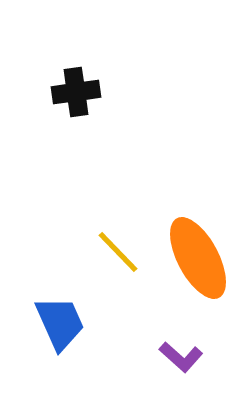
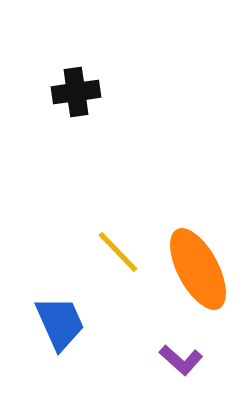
orange ellipse: moved 11 px down
purple L-shape: moved 3 px down
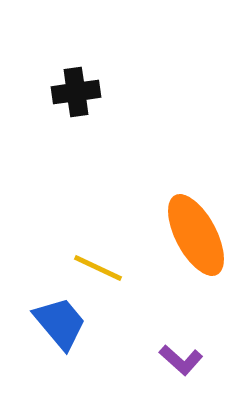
yellow line: moved 20 px left, 16 px down; rotated 21 degrees counterclockwise
orange ellipse: moved 2 px left, 34 px up
blue trapezoid: rotated 16 degrees counterclockwise
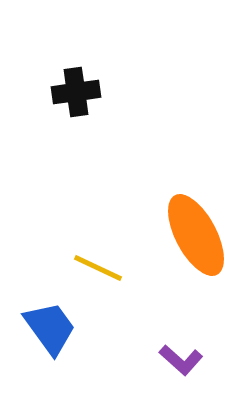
blue trapezoid: moved 10 px left, 5 px down; rotated 4 degrees clockwise
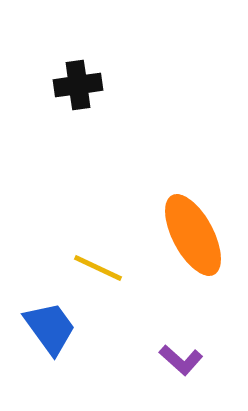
black cross: moved 2 px right, 7 px up
orange ellipse: moved 3 px left
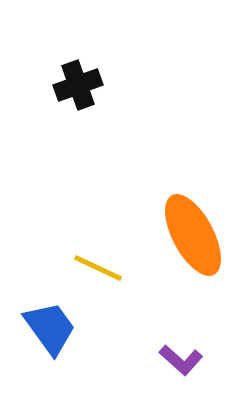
black cross: rotated 12 degrees counterclockwise
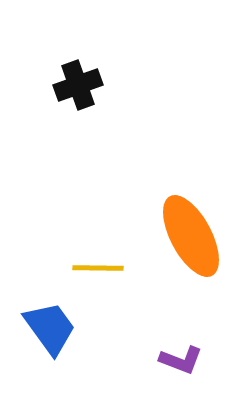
orange ellipse: moved 2 px left, 1 px down
yellow line: rotated 24 degrees counterclockwise
purple L-shape: rotated 21 degrees counterclockwise
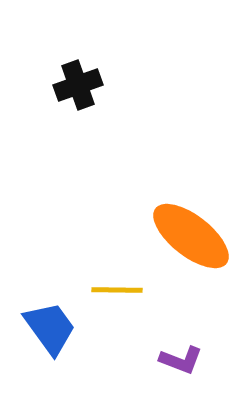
orange ellipse: rotated 24 degrees counterclockwise
yellow line: moved 19 px right, 22 px down
